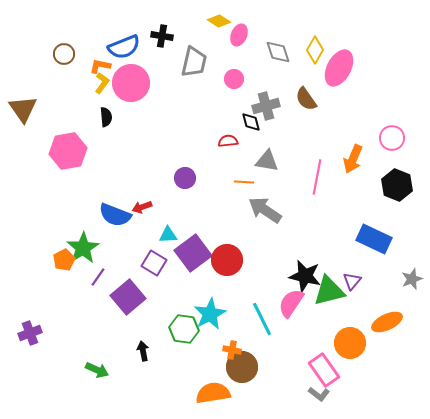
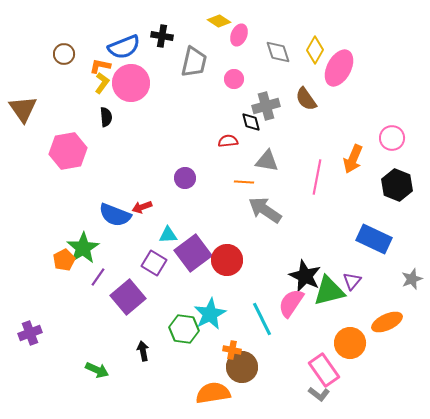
black star at (305, 276): rotated 12 degrees clockwise
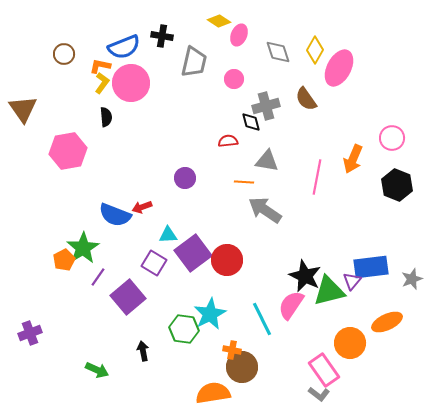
blue rectangle at (374, 239): moved 3 px left, 28 px down; rotated 32 degrees counterclockwise
pink semicircle at (291, 303): moved 2 px down
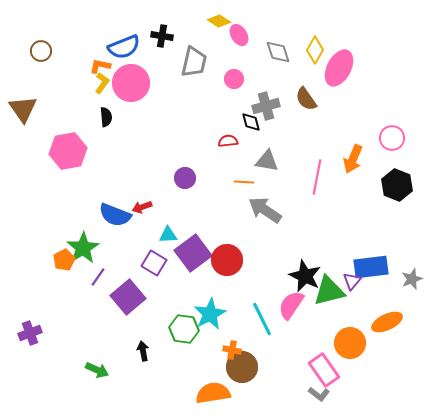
pink ellipse at (239, 35): rotated 55 degrees counterclockwise
brown circle at (64, 54): moved 23 px left, 3 px up
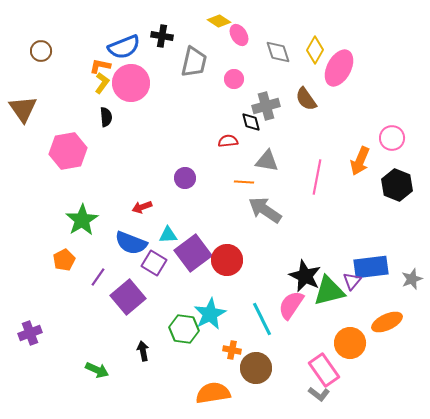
orange arrow at (353, 159): moved 7 px right, 2 px down
blue semicircle at (115, 215): moved 16 px right, 28 px down
green star at (83, 248): moved 1 px left, 28 px up
brown circle at (242, 367): moved 14 px right, 1 px down
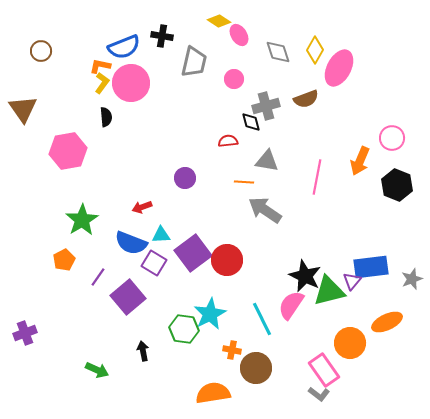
brown semicircle at (306, 99): rotated 75 degrees counterclockwise
cyan triangle at (168, 235): moved 7 px left
purple cross at (30, 333): moved 5 px left
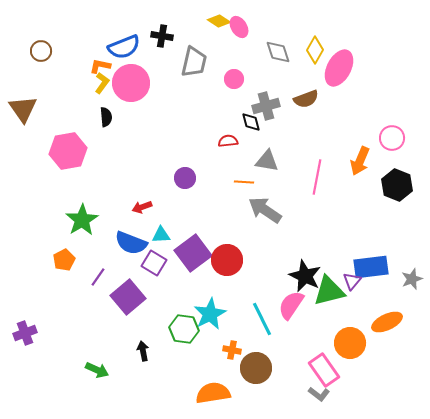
pink ellipse at (239, 35): moved 8 px up
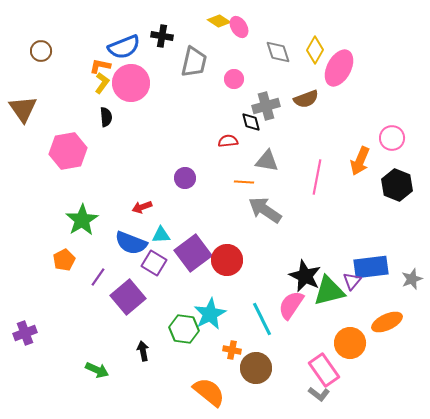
orange semicircle at (213, 393): moved 4 px left, 1 px up; rotated 48 degrees clockwise
